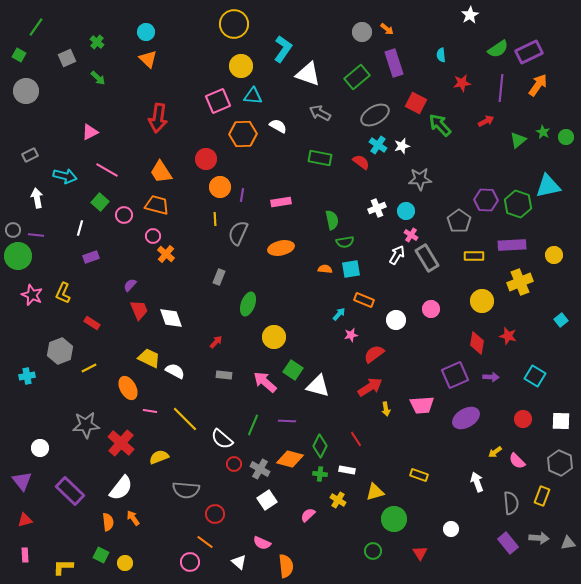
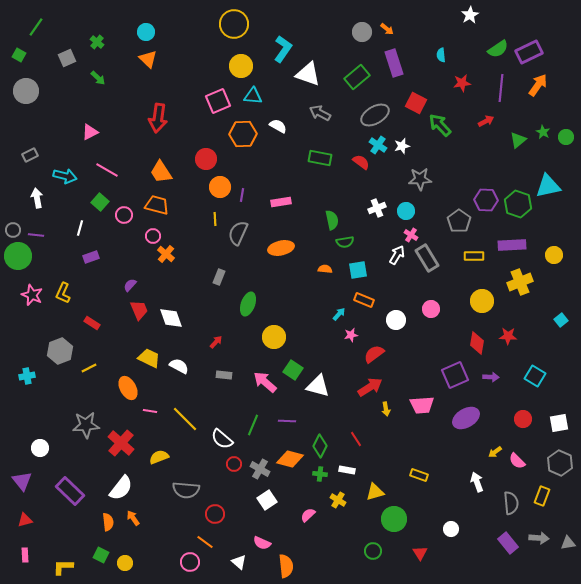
cyan square at (351, 269): moved 7 px right, 1 px down
red star at (508, 336): rotated 12 degrees counterclockwise
white semicircle at (175, 371): moved 4 px right, 5 px up
white square at (561, 421): moved 2 px left, 2 px down; rotated 12 degrees counterclockwise
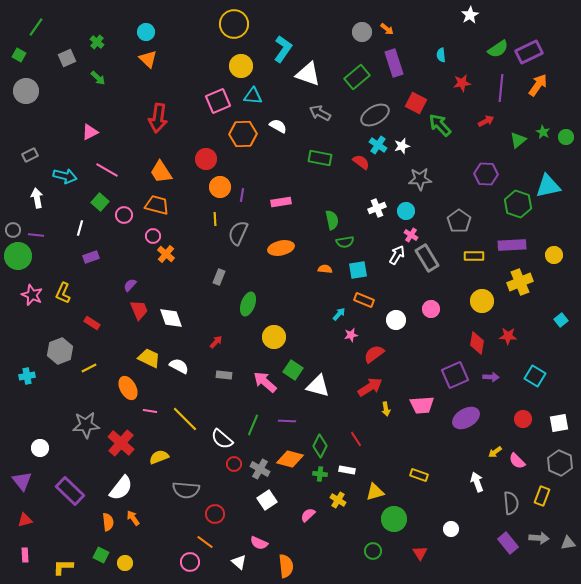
purple hexagon at (486, 200): moved 26 px up
pink semicircle at (262, 543): moved 3 px left
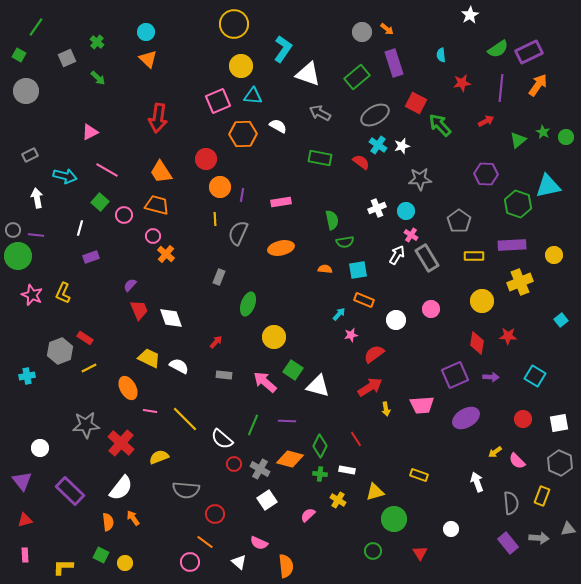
red rectangle at (92, 323): moved 7 px left, 15 px down
gray triangle at (568, 543): moved 14 px up
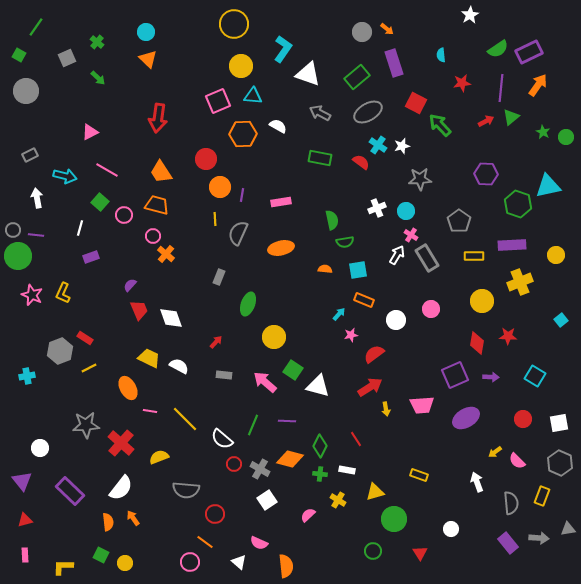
gray ellipse at (375, 115): moved 7 px left, 3 px up
green triangle at (518, 140): moved 7 px left, 23 px up
yellow circle at (554, 255): moved 2 px right
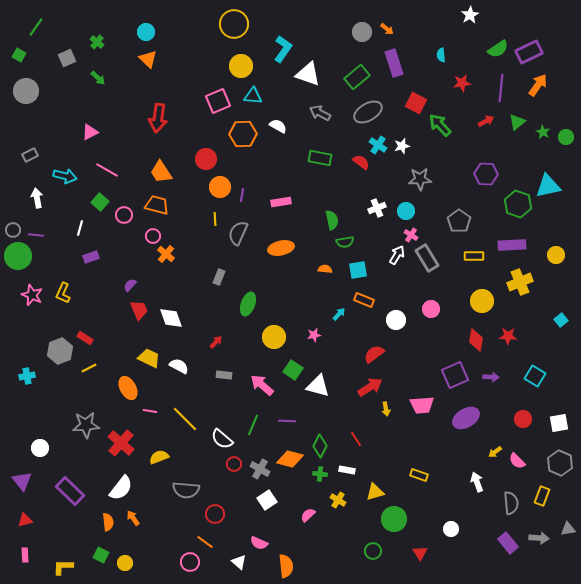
green triangle at (511, 117): moved 6 px right, 5 px down
pink star at (351, 335): moved 37 px left
red diamond at (477, 343): moved 1 px left, 3 px up
pink arrow at (265, 382): moved 3 px left, 3 px down
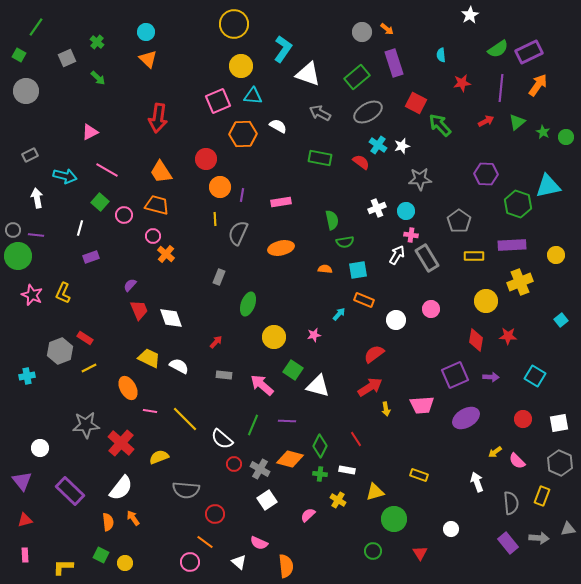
pink cross at (411, 235): rotated 24 degrees counterclockwise
yellow circle at (482, 301): moved 4 px right
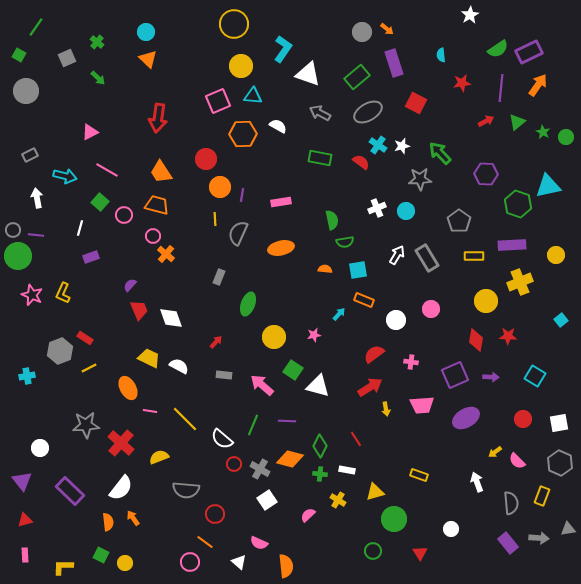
green arrow at (440, 125): moved 28 px down
pink cross at (411, 235): moved 127 px down
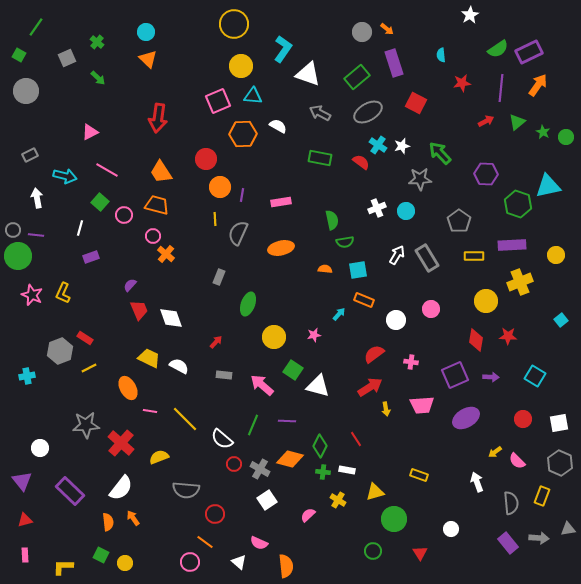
green cross at (320, 474): moved 3 px right, 2 px up
